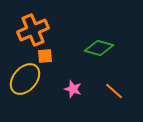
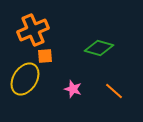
yellow ellipse: rotated 8 degrees counterclockwise
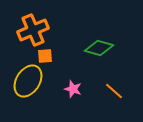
yellow ellipse: moved 3 px right, 2 px down
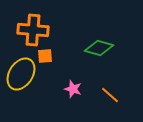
orange cross: rotated 28 degrees clockwise
yellow ellipse: moved 7 px left, 7 px up
orange line: moved 4 px left, 4 px down
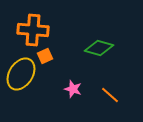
orange square: rotated 21 degrees counterclockwise
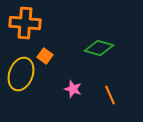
orange cross: moved 8 px left, 7 px up
orange square: rotated 28 degrees counterclockwise
yellow ellipse: rotated 12 degrees counterclockwise
orange line: rotated 24 degrees clockwise
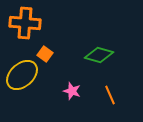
green diamond: moved 7 px down
orange square: moved 2 px up
yellow ellipse: moved 1 px right, 1 px down; rotated 28 degrees clockwise
pink star: moved 1 px left, 2 px down
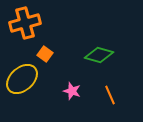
orange cross: rotated 20 degrees counterclockwise
yellow ellipse: moved 4 px down
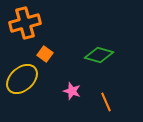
orange line: moved 4 px left, 7 px down
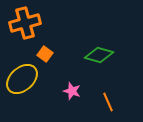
orange line: moved 2 px right
